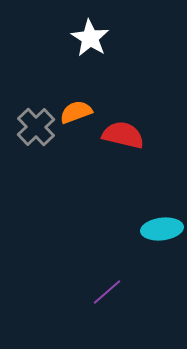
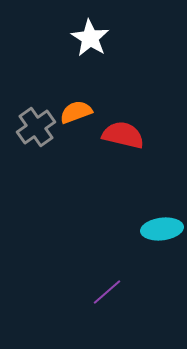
gray cross: rotated 9 degrees clockwise
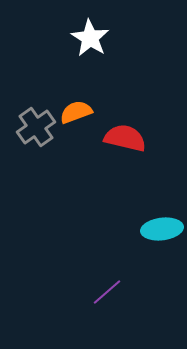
red semicircle: moved 2 px right, 3 px down
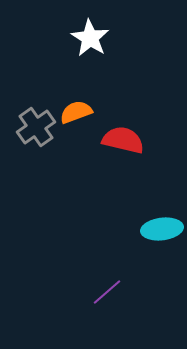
red semicircle: moved 2 px left, 2 px down
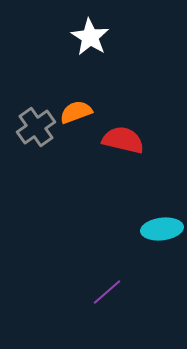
white star: moved 1 px up
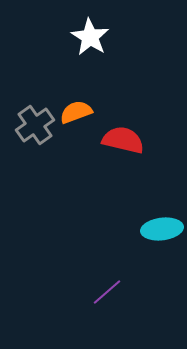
gray cross: moved 1 px left, 2 px up
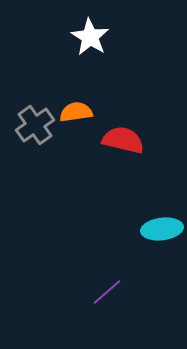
orange semicircle: rotated 12 degrees clockwise
